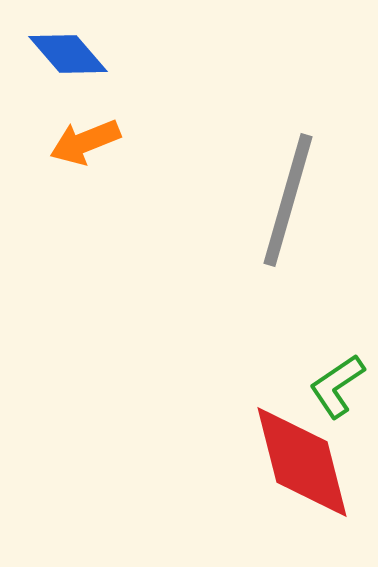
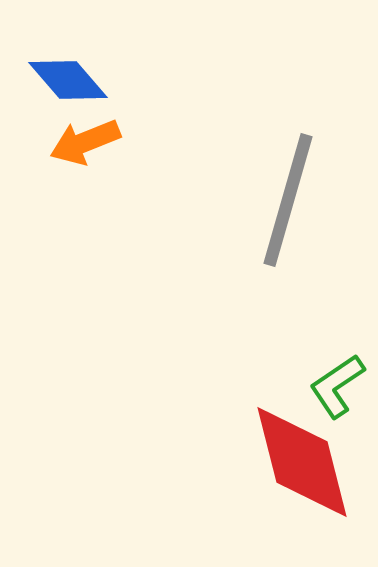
blue diamond: moved 26 px down
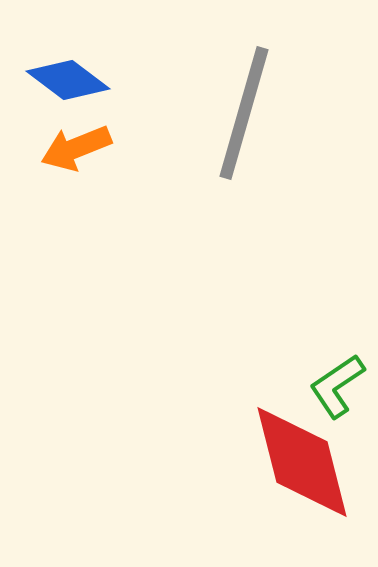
blue diamond: rotated 12 degrees counterclockwise
orange arrow: moved 9 px left, 6 px down
gray line: moved 44 px left, 87 px up
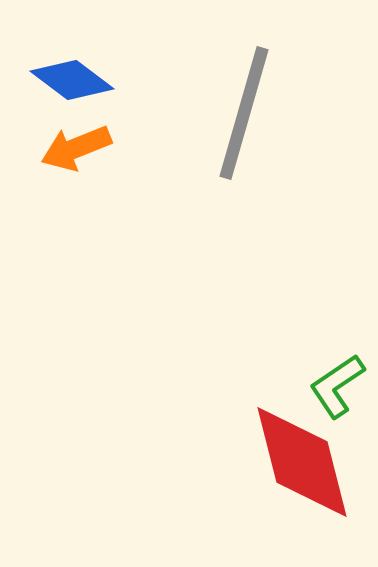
blue diamond: moved 4 px right
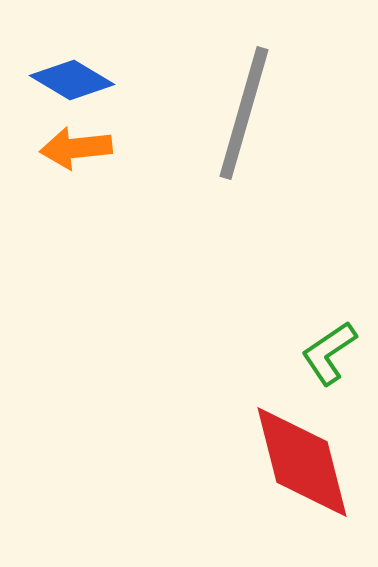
blue diamond: rotated 6 degrees counterclockwise
orange arrow: rotated 16 degrees clockwise
green L-shape: moved 8 px left, 33 px up
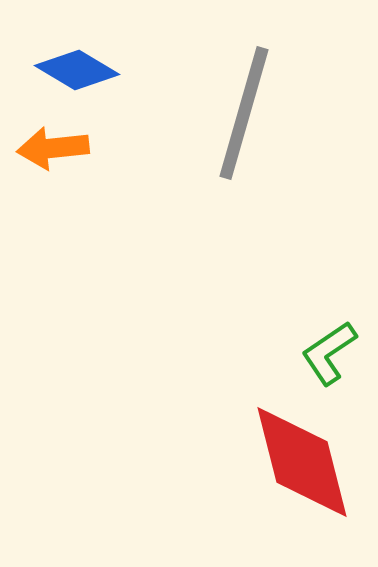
blue diamond: moved 5 px right, 10 px up
orange arrow: moved 23 px left
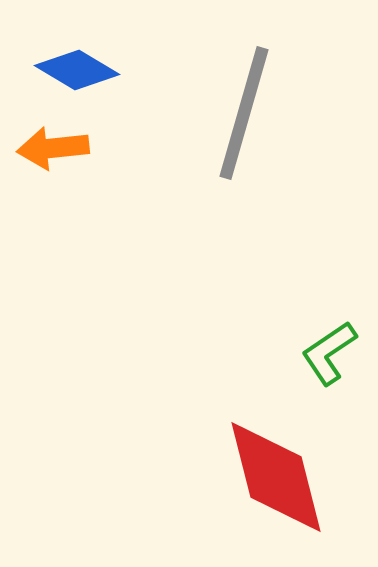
red diamond: moved 26 px left, 15 px down
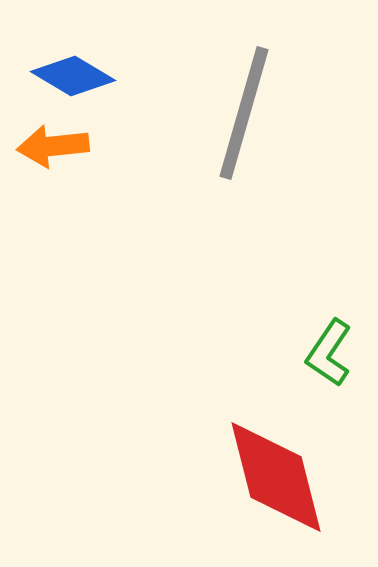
blue diamond: moved 4 px left, 6 px down
orange arrow: moved 2 px up
green L-shape: rotated 22 degrees counterclockwise
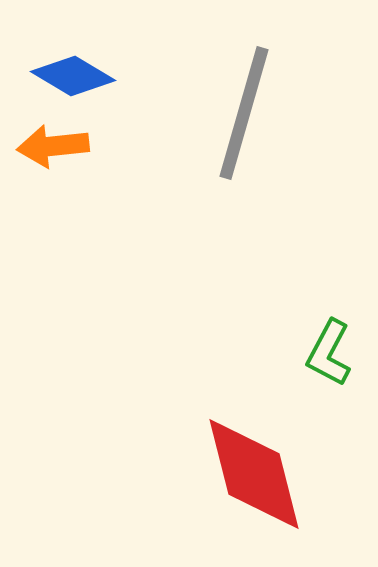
green L-shape: rotated 6 degrees counterclockwise
red diamond: moved 22 px left, 3 px up
